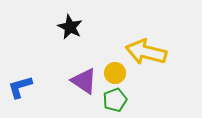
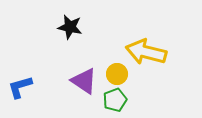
black star: rotated 15 degrees counterclockwise
yellow circle: moved 2 px right, 1 px down
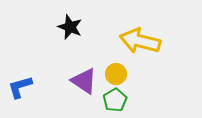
black star: rotated 10 degrees clockwise
yellow arrow: moved 6 px left, 11 px up
yellow circle: moved 1 px left
green pentagon: rotated 10 degrees counterclockwise
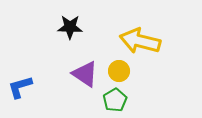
black star: rotated 20 degrees counterclockwise
yellow circle: moved 3 px right, 3 px up
purple triangle: moved 1 px right, 7 px up
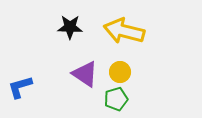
yellow arrow: moved 16 px left, 10 px up
yellow circle: moved 1 px right, 1 px down
green pentagon: moved 1 px right, 1 px up; rotated 15 degrees clockwise
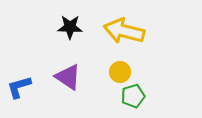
purple triangle: moved 17 px left, 3 px down
blue L-shape: moved 1 px left
green pentagon: moved 17 px right, 3 px up
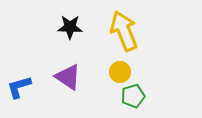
yellow arrow: rotated 54 degrees clockwise
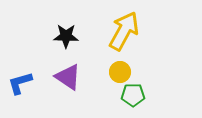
black star: moved 4 px left, 9 px down
yellow arrow: rotated 51 degrees clockwise
blue L-shape: moved 1 px right, 4 px up
green pentagon: moved 1 px up; rotated 15 degrees clockwise
